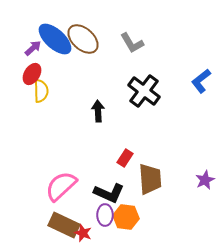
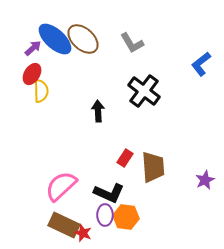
blue L-shape: moved 17 px up
brown trapezoid: moved 3 px right, 12 px up
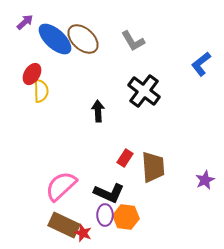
gray L-shape: moved 1 px right, 2 px up
purple arrow: moved 8 px left, 26 px up
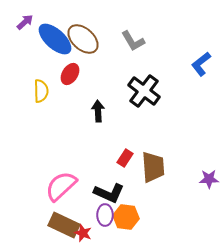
red ellipse: moved 38 px right
purple star: moved 4 px right, 1 px up; rotated 24 degrees clockwise
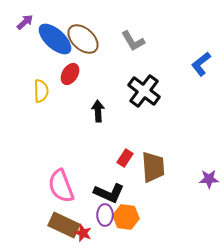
pink semicircle: rotated 68 degrees counterclockwise
